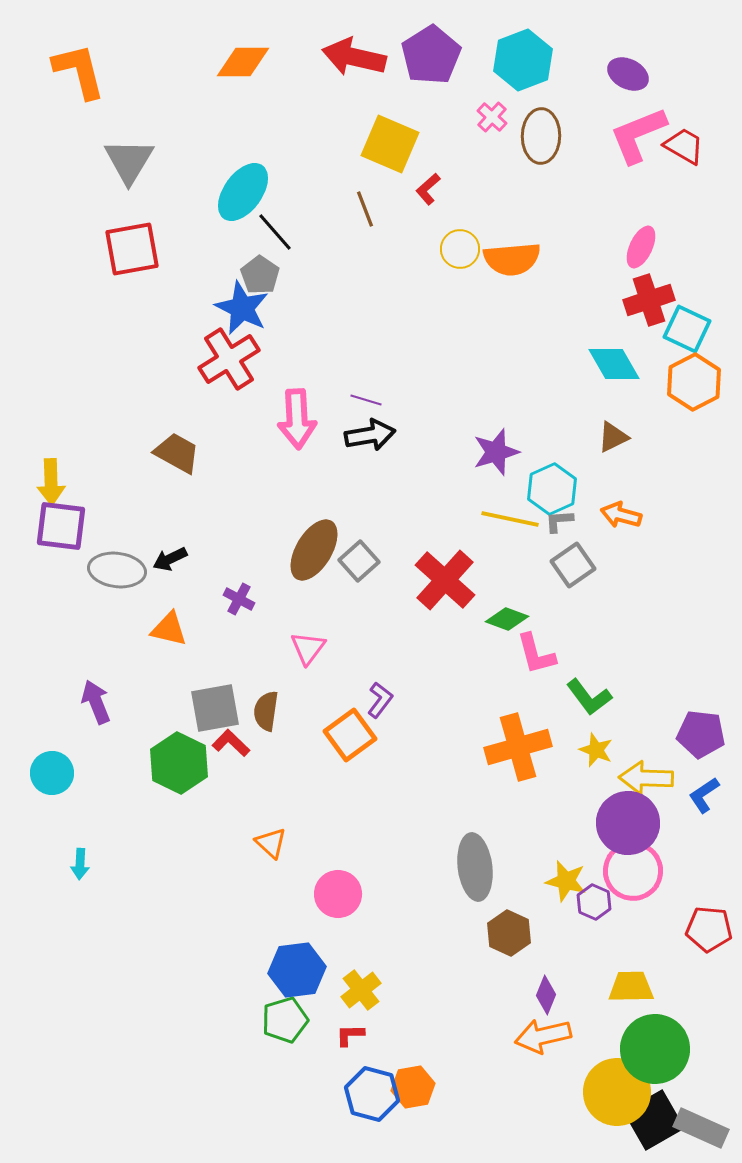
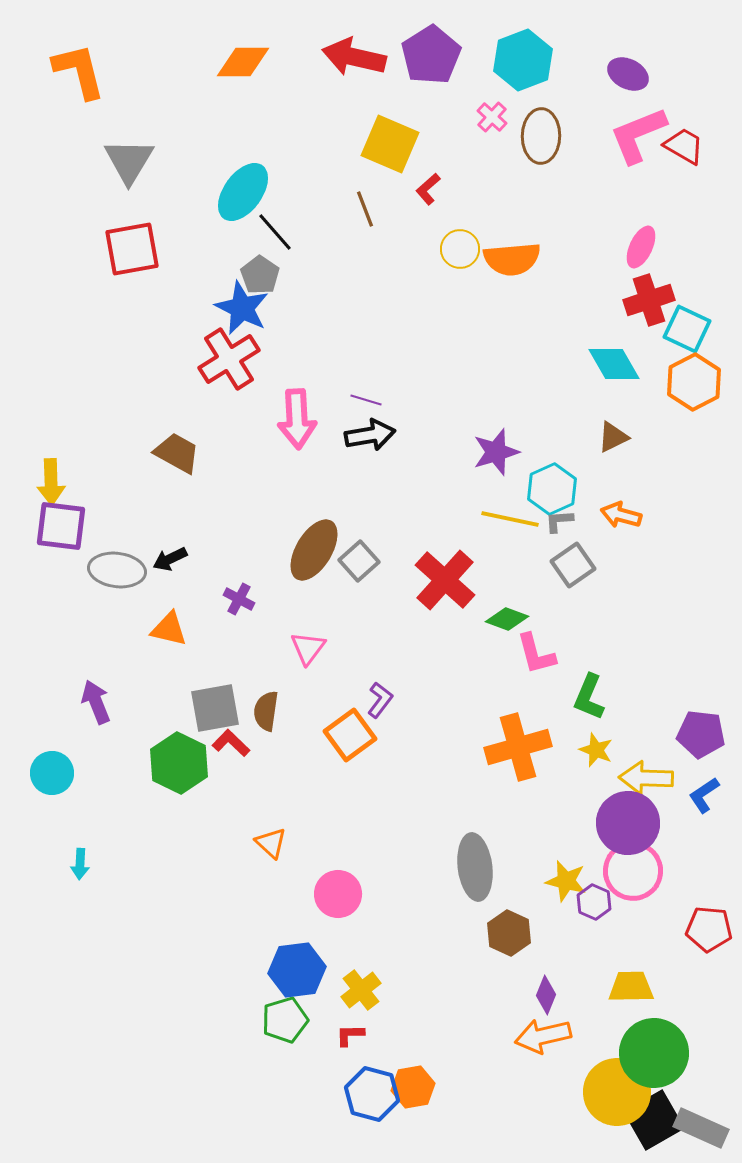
green L-shape at (589, 697): rotated 60 degrees clockwise
green circle at (655, 1049): moved 1 px left, 4 px down
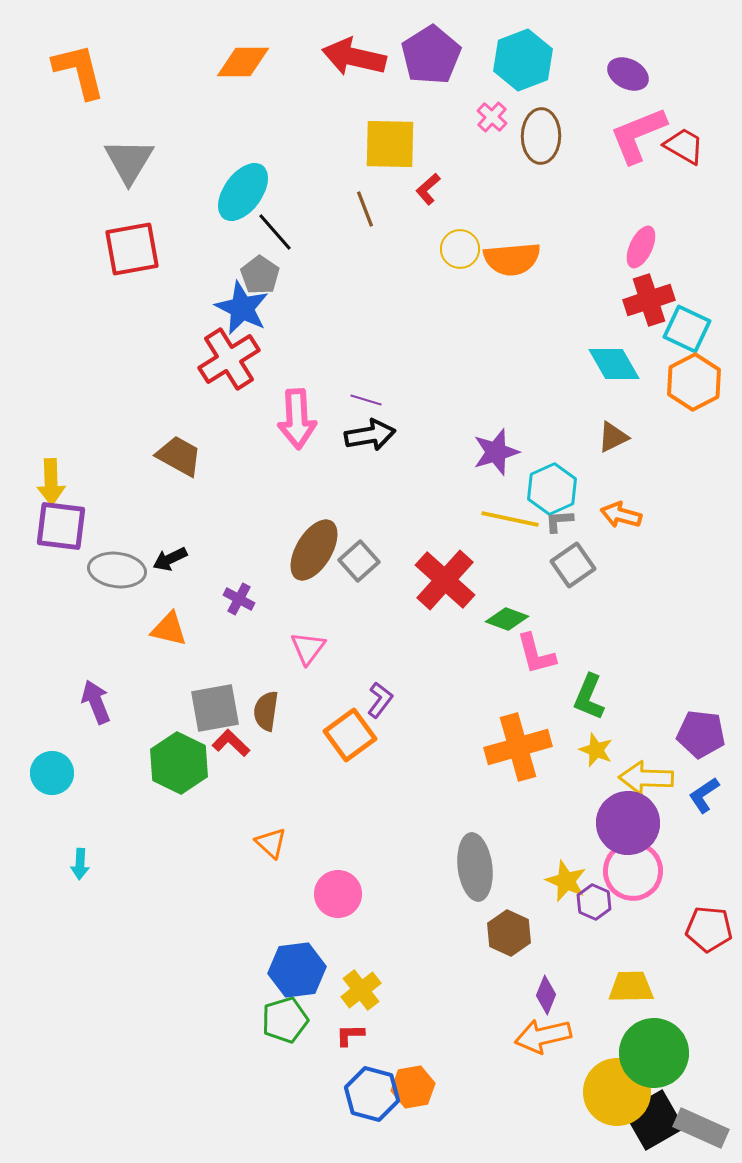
yellow square at (390, 144): rotated 22 degrees counterclockwise
brown trapezoid at (177, 453): moved 2 px right, 3 px down
yellow star at (566, 881): rotated 9 degrees clockwise
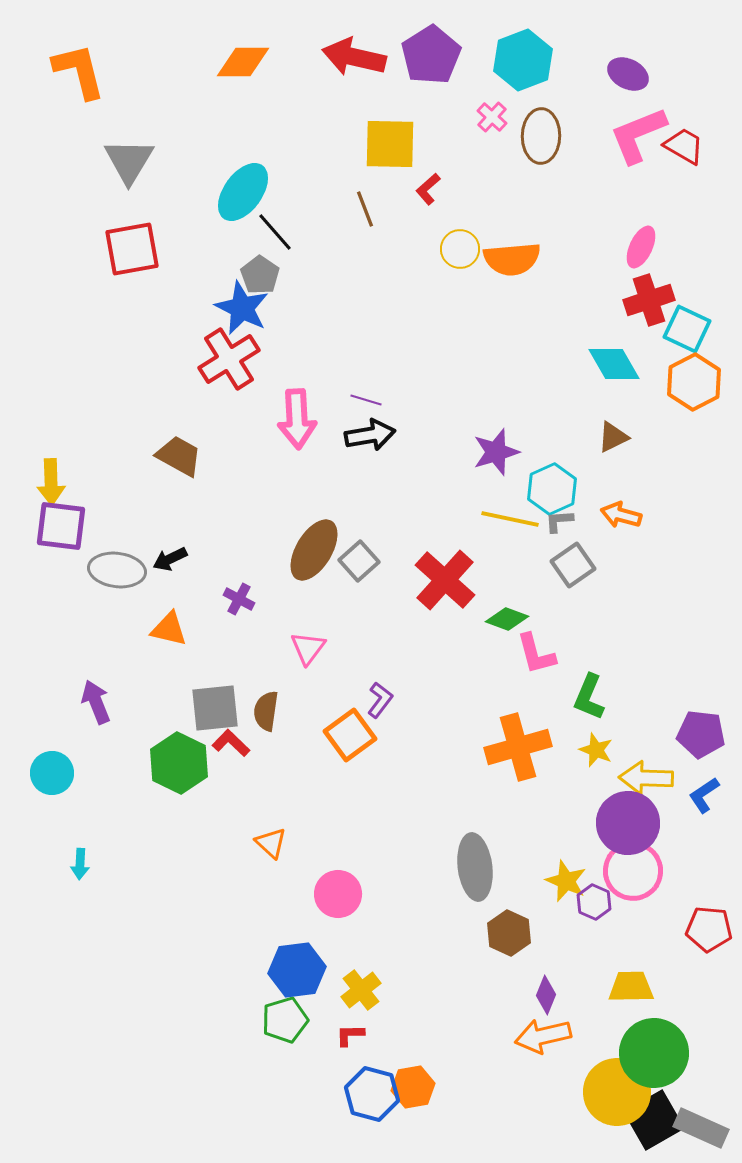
gray square at (215, 708): rotated 4 degrees clockwise
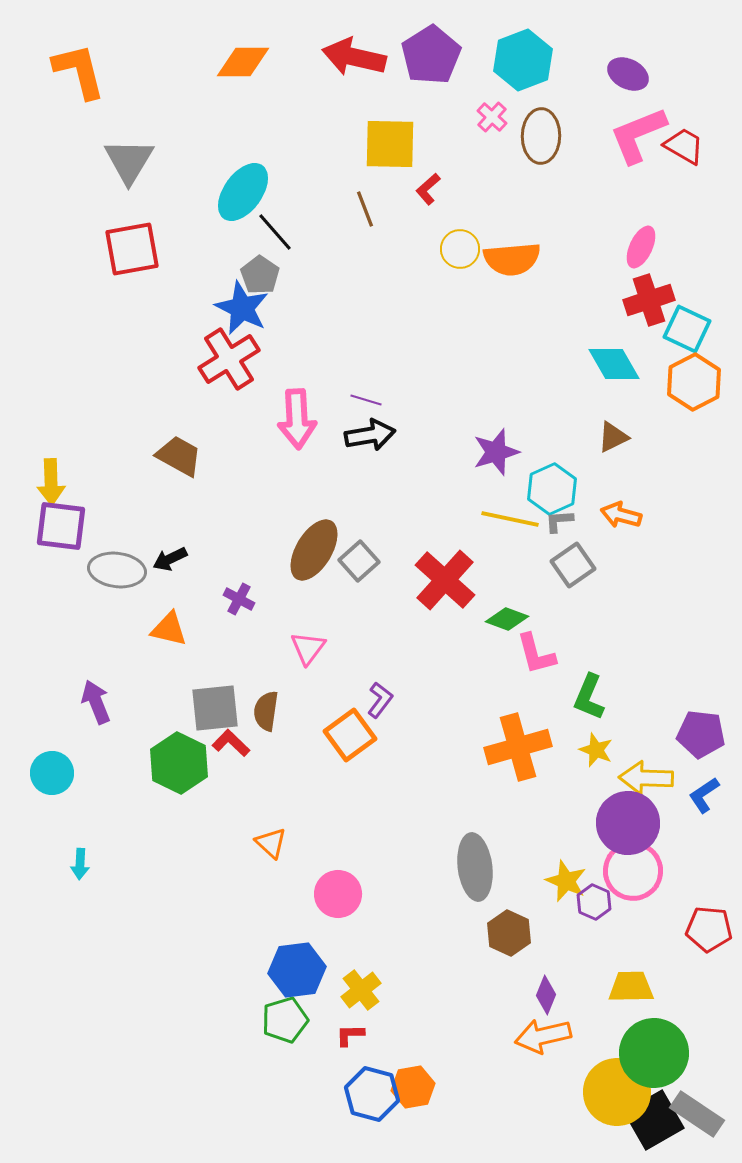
gray rectangle at (701, 1128): moved 4 px left, 14 px up; rotated 10 degrees clockwise
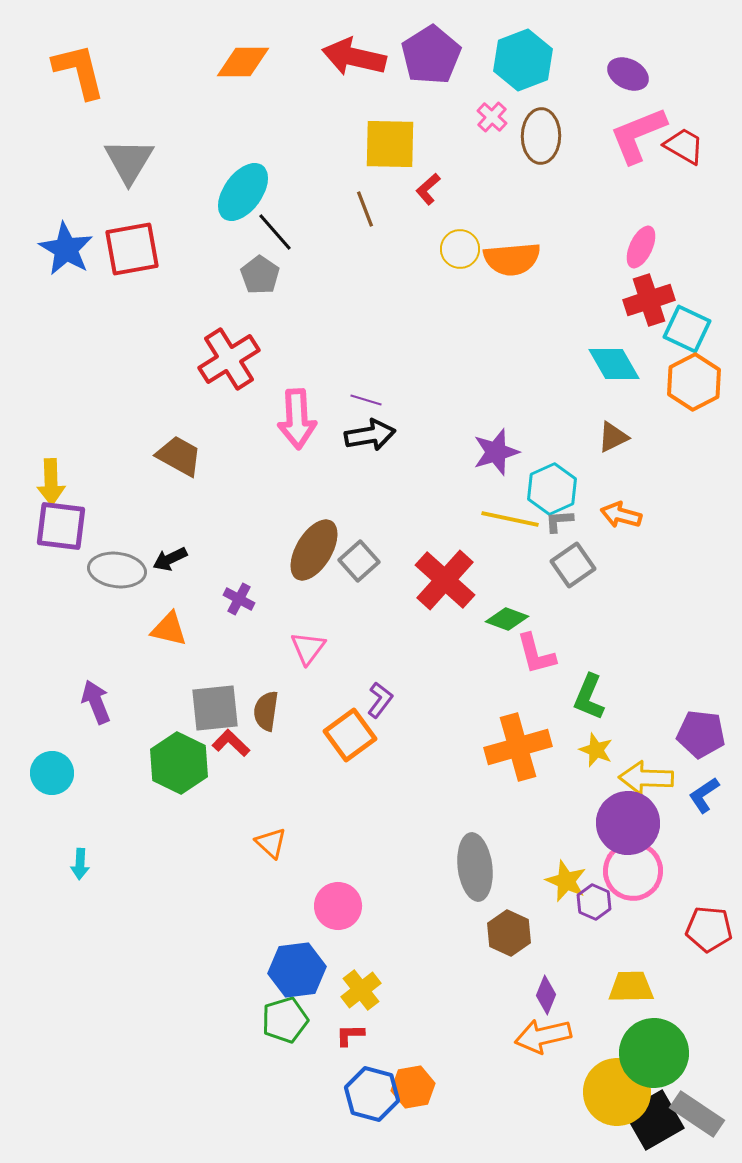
blue star at (242, 308): moved 176 px left, 59 px up; rotated 4 degrees clockwise
pink circle at (338, 894): moved 12 px down
